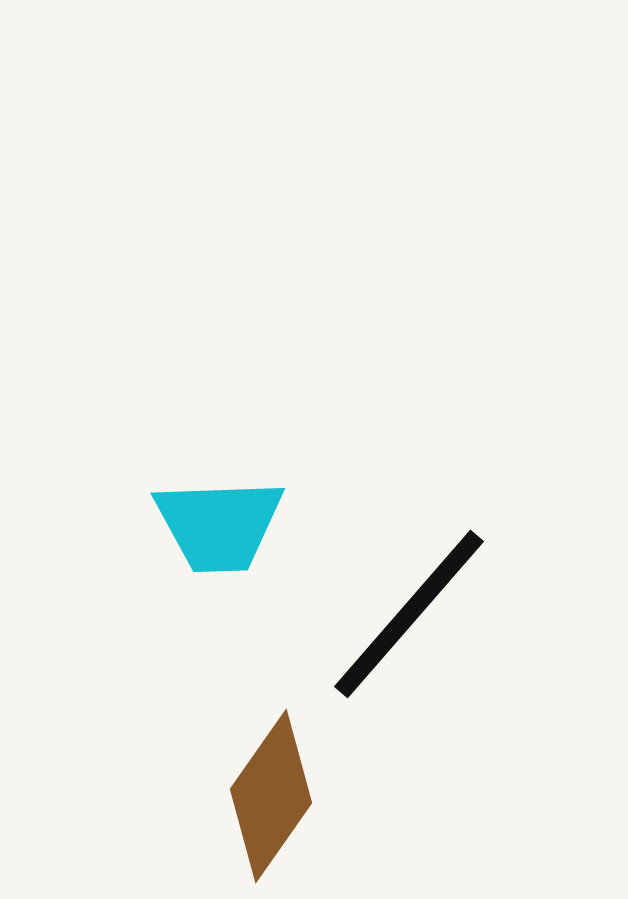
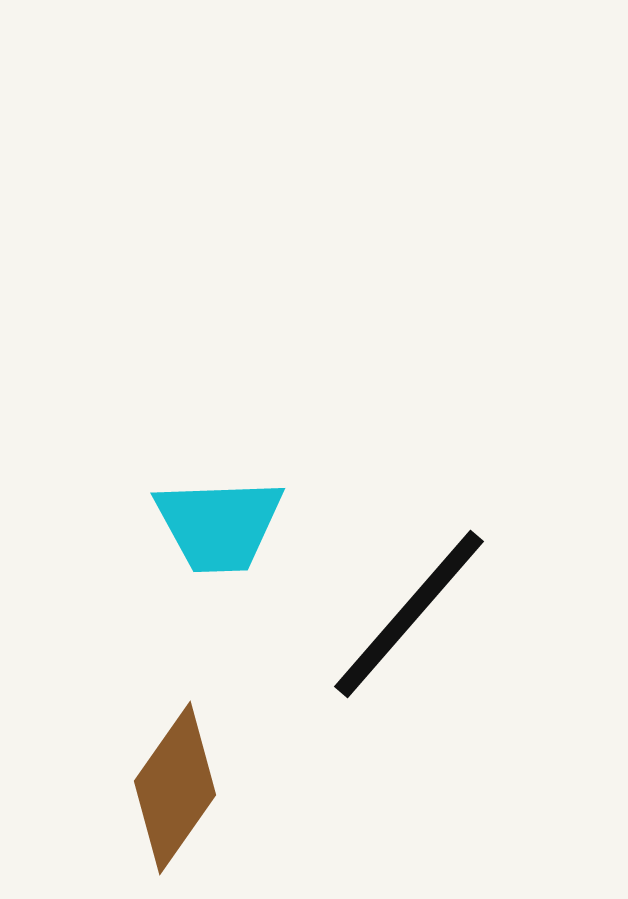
brown diamond: moved 96 px left, 8 px up
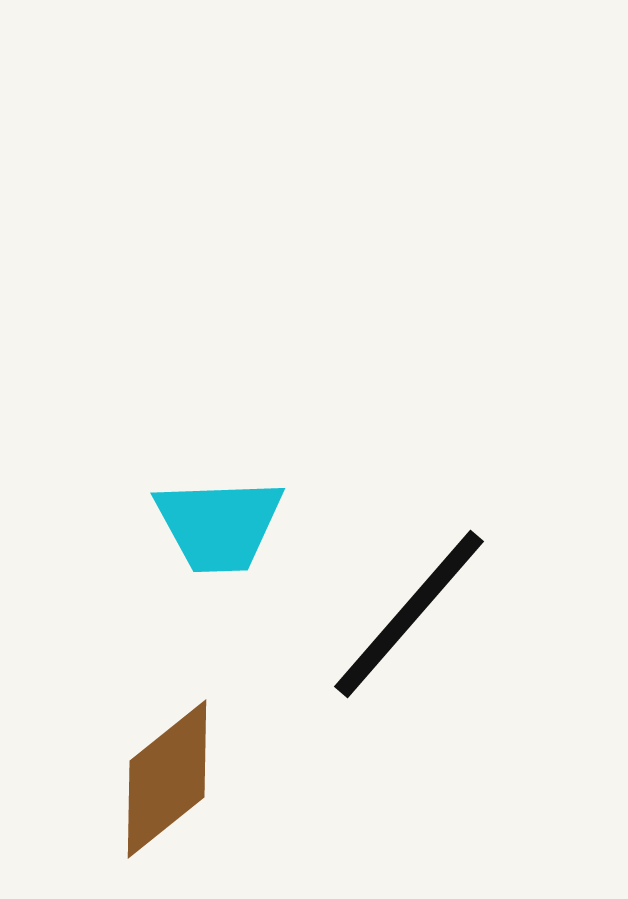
brown diamond: moved 8 px left, 9 px up; rotated 16 degrees clockwise
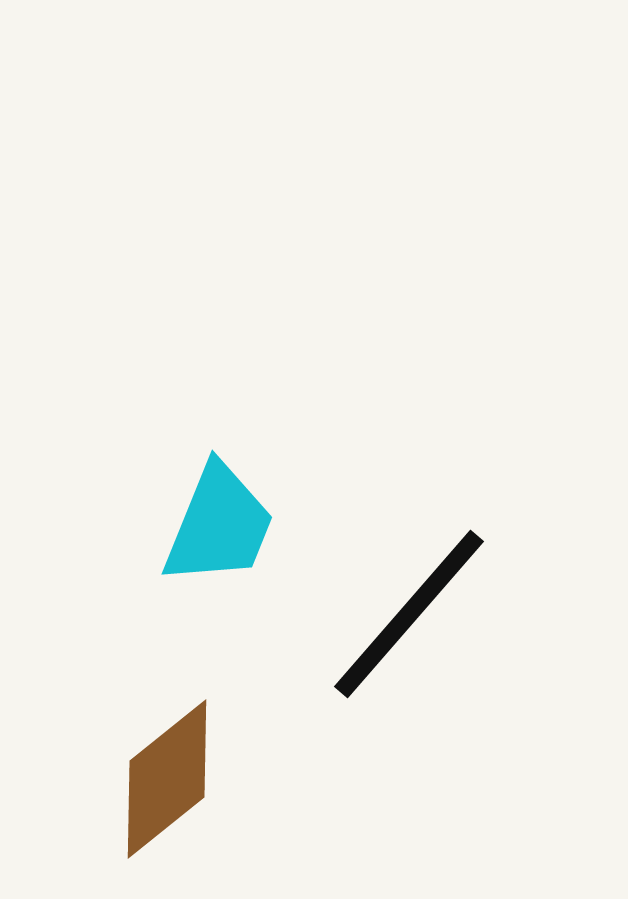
cyan trapezoid: rotated 66 degrees counterclockwise
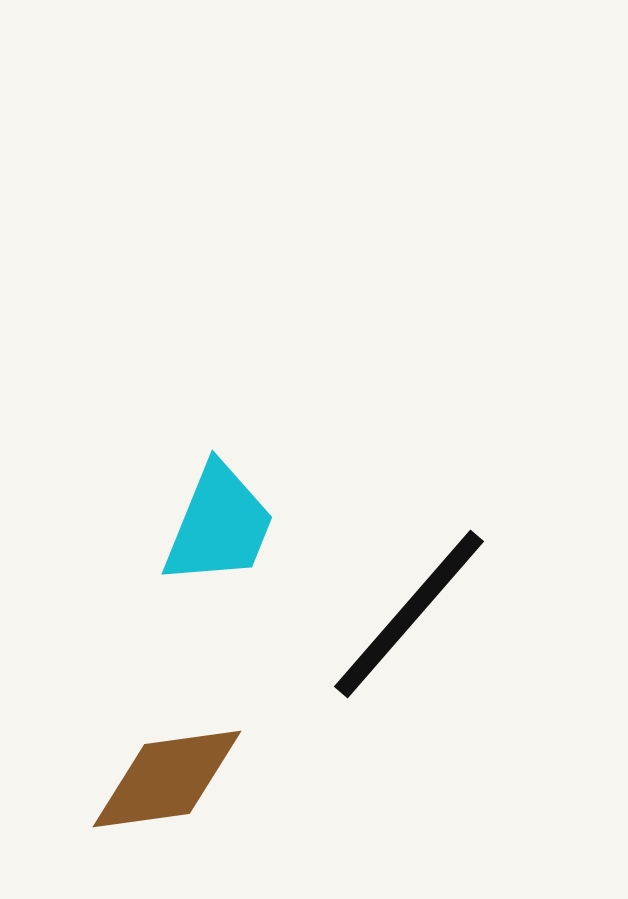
brown diamond: rotated 31 degrees clockwise
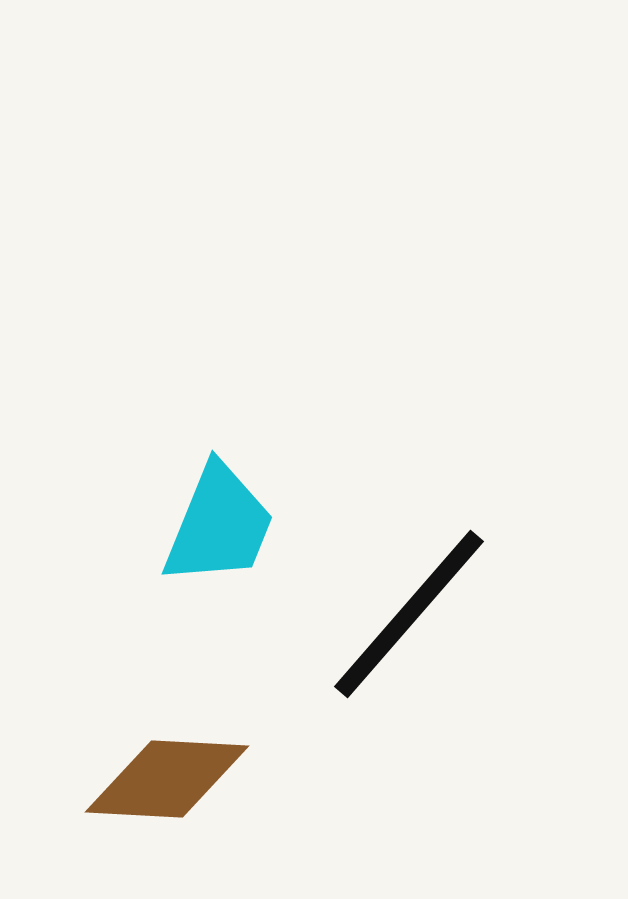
brown diamond: rotated 11 degrees clockwise
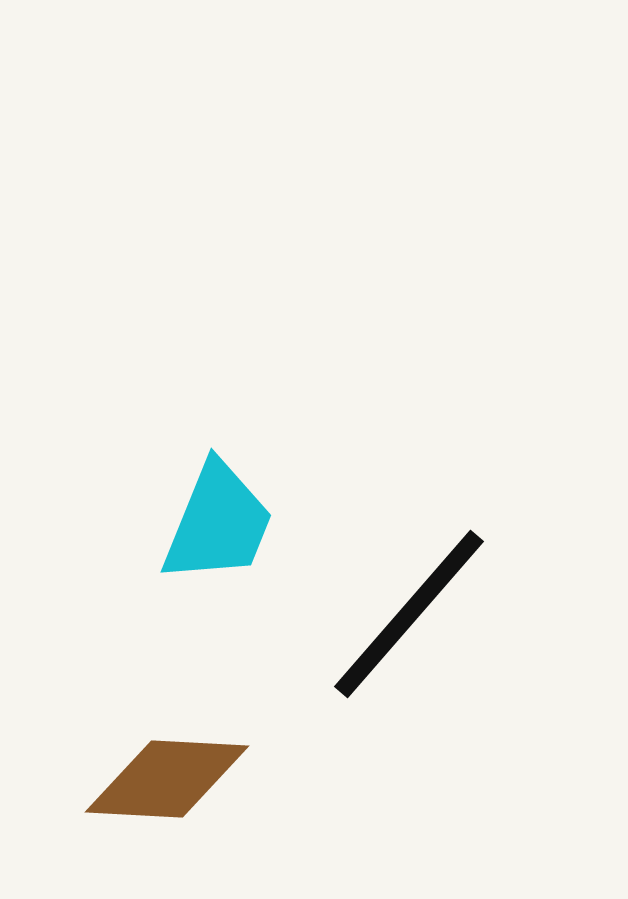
cyan trapezoid: moved 1 px left, 2 px up
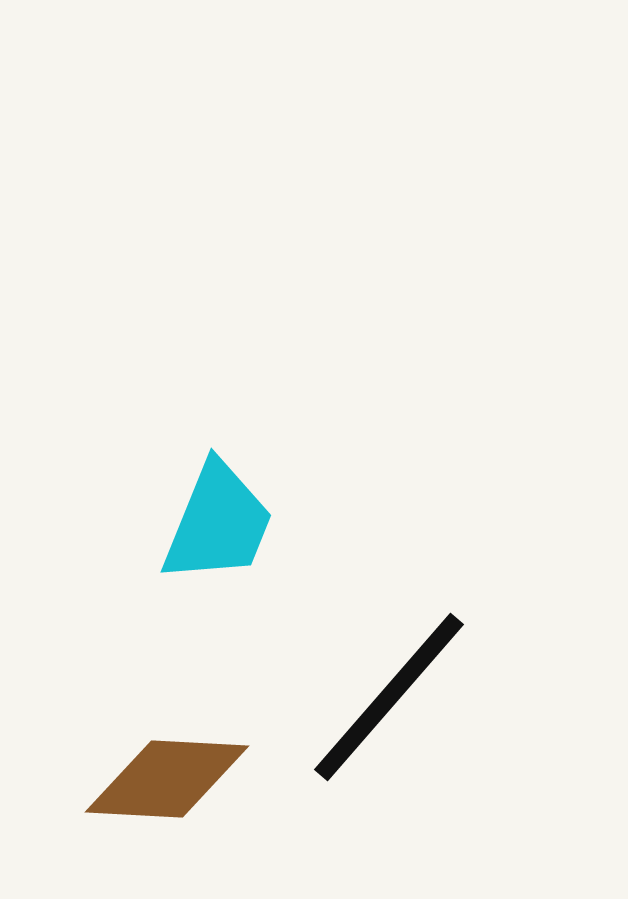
black line: moved 20 px left, 83 px down
